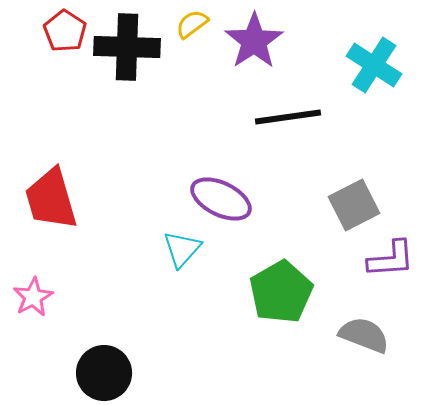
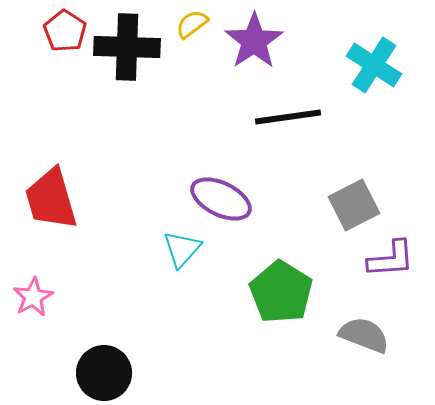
green pentagon: rotated 10 degrees counterclockwise
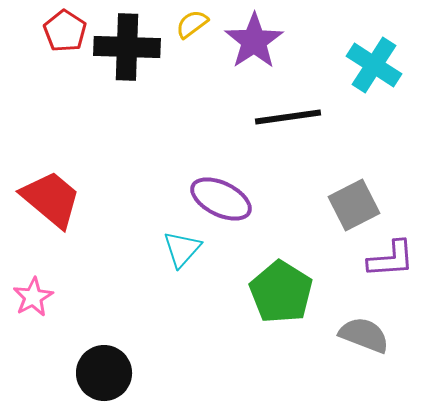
red trapezoid: rotated 146 degrees clockwise
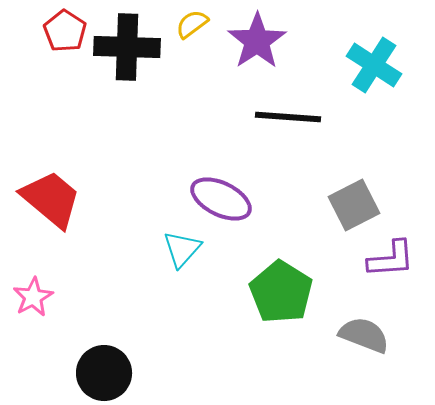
purple star: moved 3 px right
black line: rotated 12 degrees clockwise
